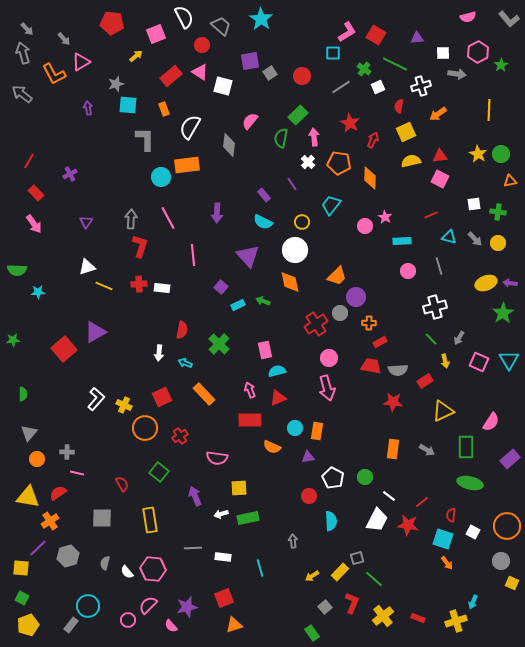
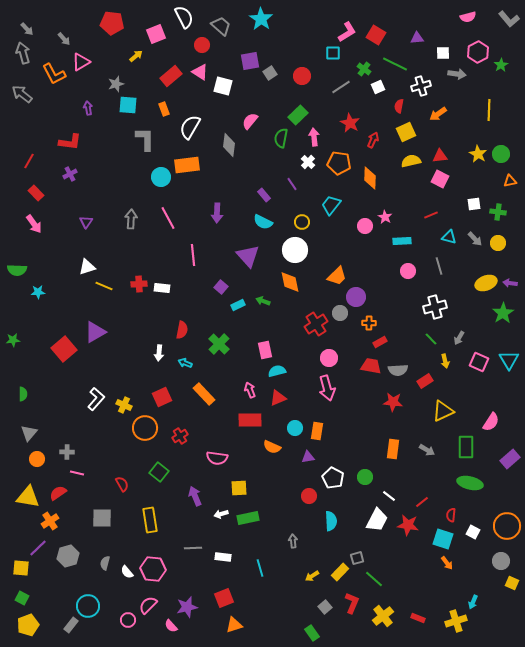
red L-shape at (140, 246): moved 70 px left, 104 px up; rotated 80 degrees clockwise
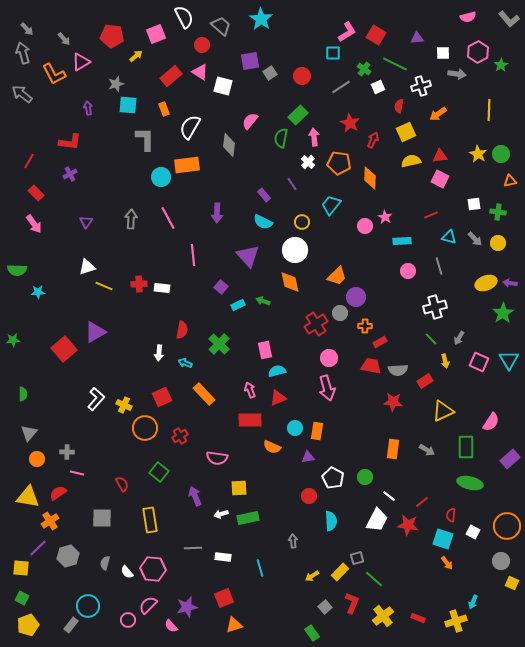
red pentagon at (112, 23): moved 13 px down
orange cross at (369, 323): moved 4 px left, 3 px down
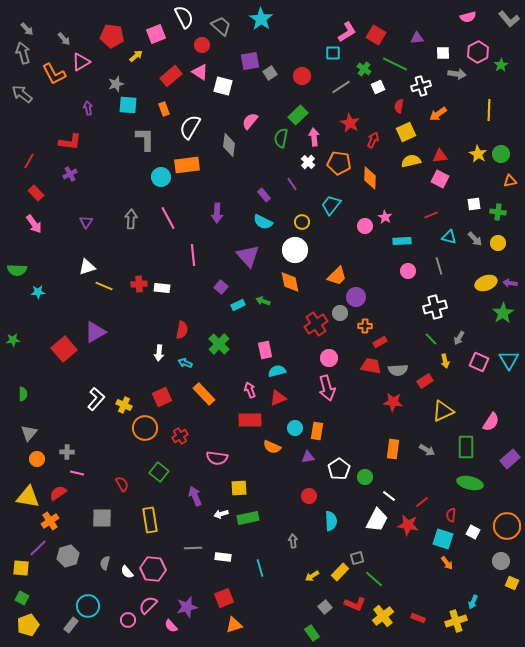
white pentagon at (333, 478): moved 6 px right, 9 px up; rotated 10 degrees clockwise
red L-shape at (352, 603): moved 3 px right, 1 px down; rotated 90 degrees clockwise
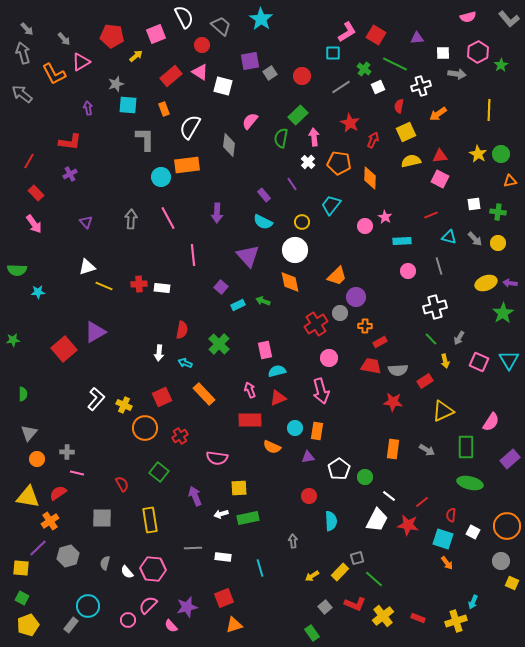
purple triangle at (86, 222): rotated 16 degrees counterclockwise
pink arrow at (327, 388): moved 6 px left, 3 px down
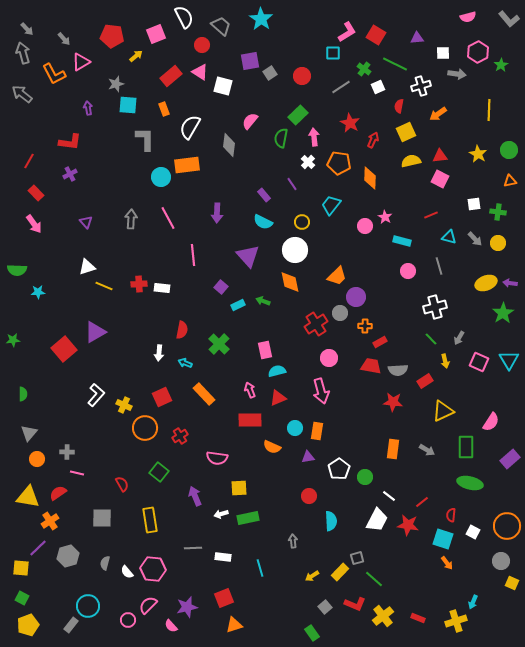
green circle at (501, 154): moved 8 px right, 4 px up
cyan rectangle at (402, 241): rotated 18 degrees clockwise
white L-shape at (96, 399): moved 4 px up
